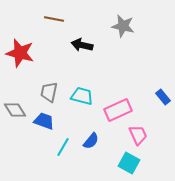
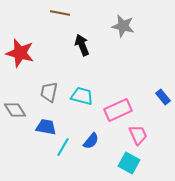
brown line: moved 6 px right, 6 px up
black arrow: rotated 55 degrees clockwise
blue trapezoid: moved 2 px right, 6 px down; rotated 10 degrees counterclockwise
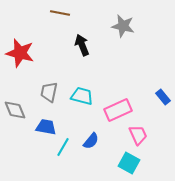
gray diamond: rotated 10 degrees clockwise
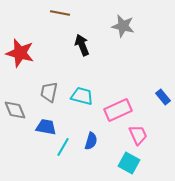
blue semicircle: rotated 24 degrees counterclockwise
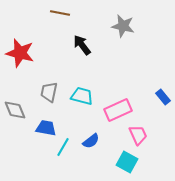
black arrow: rotated 15 degrees counterclockwise
blue trapezoid: moved 1 px down
blue semicircle: rotated 36 degrees clockwise
cyan square: moved 2 px left, 1 px up
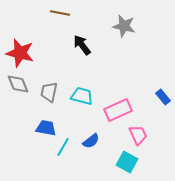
gray star: moved 1 px right
gray diamond: moved 3 px right, 26 px up
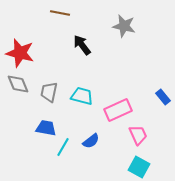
cyan square: moved 12 px right, 5 px down
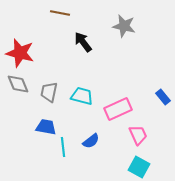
black arrow: moved 1 px right, 3 px up
pink rectangle: moved 1 px up
blue trapezoid: moved 1 px up
cyan line: rotated 36 degrees counterclockwise
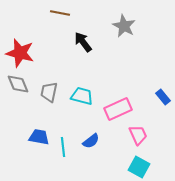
gray star: rotated 15 degrees clockwise
blue trapezoid: moved 7 px left, 10 px down
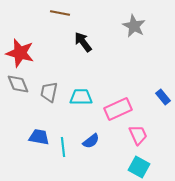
gray star: moved 10 px right
cyan trapezoid: moved 1 px left, 1 px down; rotated 15 degrees counterclockwise
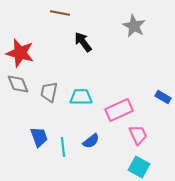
blue rectangle: rotated 21 degrees counterclockwise
pink rectangle: moved 1 px right, 1 px down
blue trapezoid: rotated 60 degrees clockwise
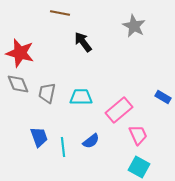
gray trapezoid: moved 2 px left, 1 px down
pink rectangle: rotated 16 degrees counterclockwise
